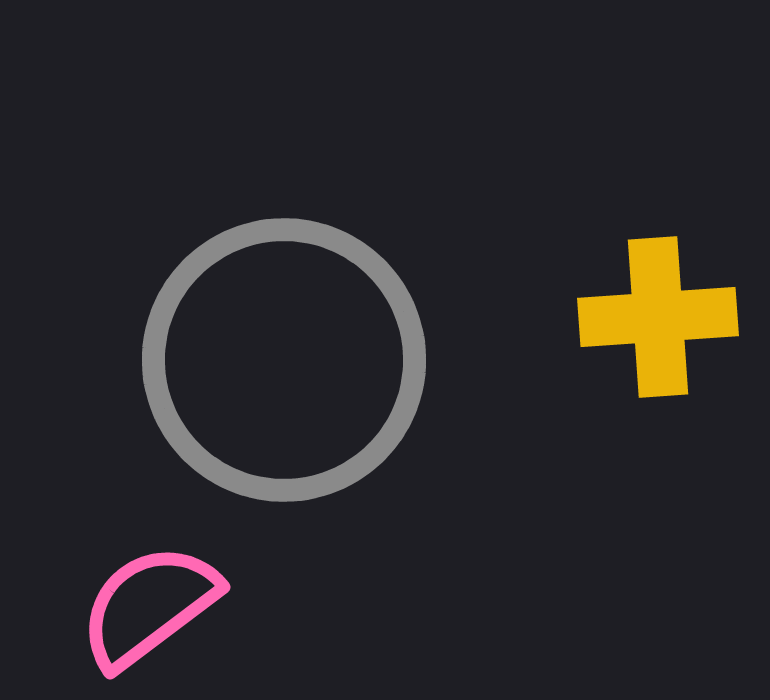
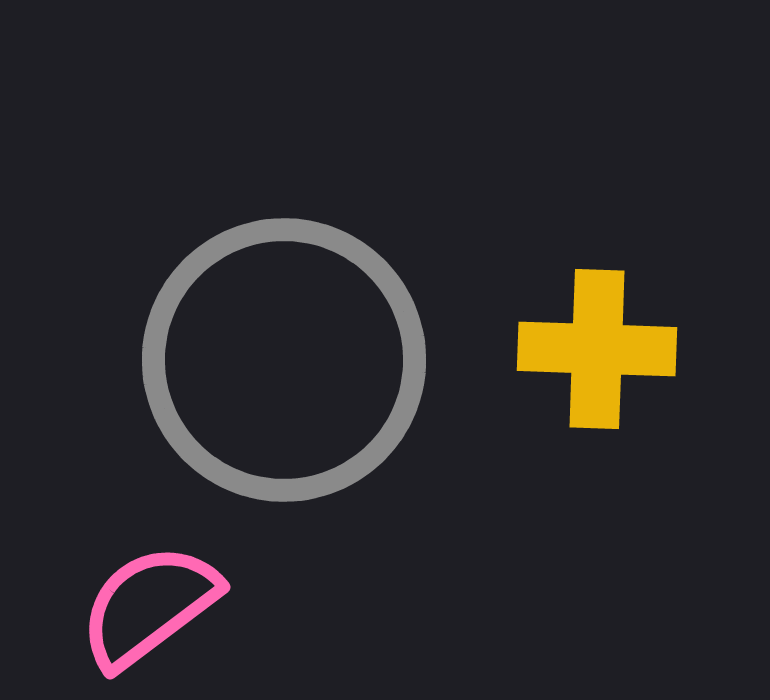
yellow cross: moved 61 px left, 32 px down; rotated 6 degrees clockwise
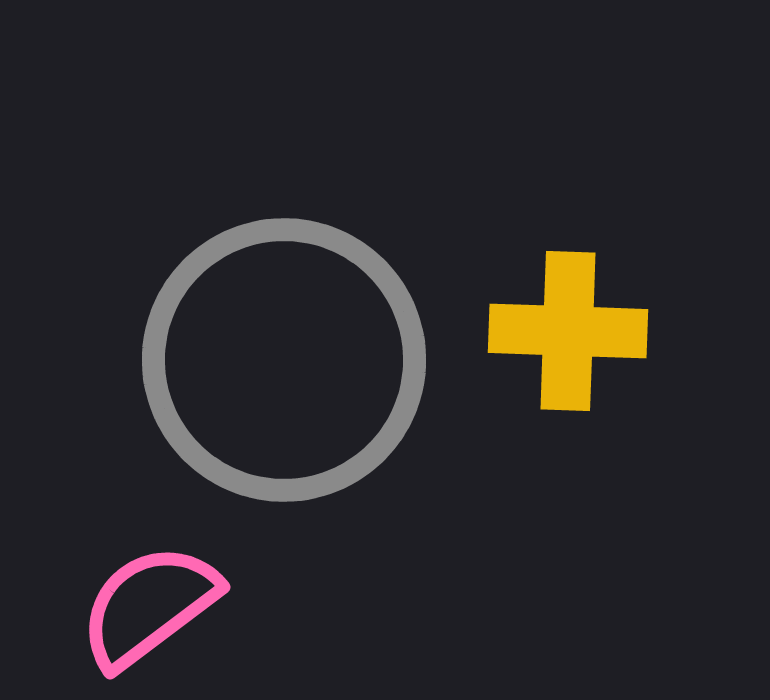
yellow cross: moved 29 px left, 18 px up
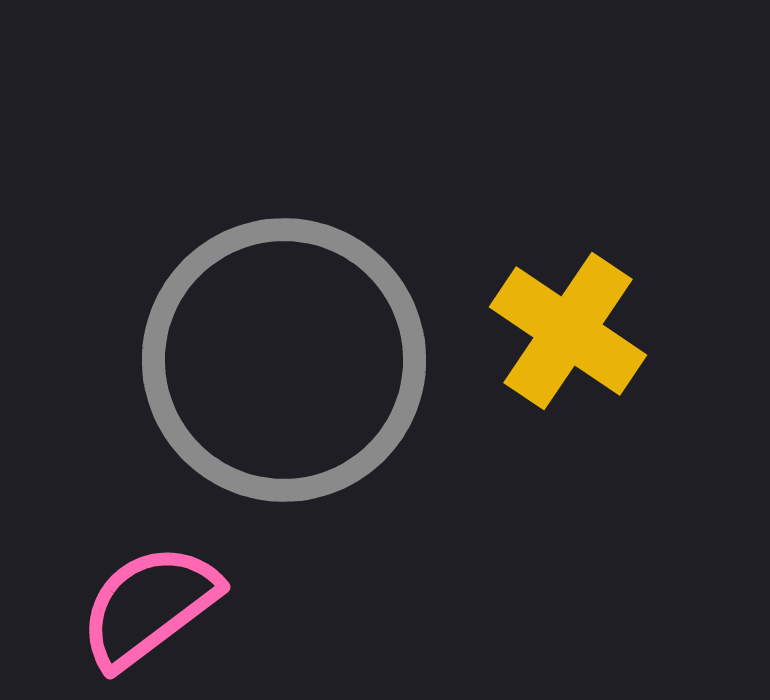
yellow cross: rotated 32 degrees clockwise
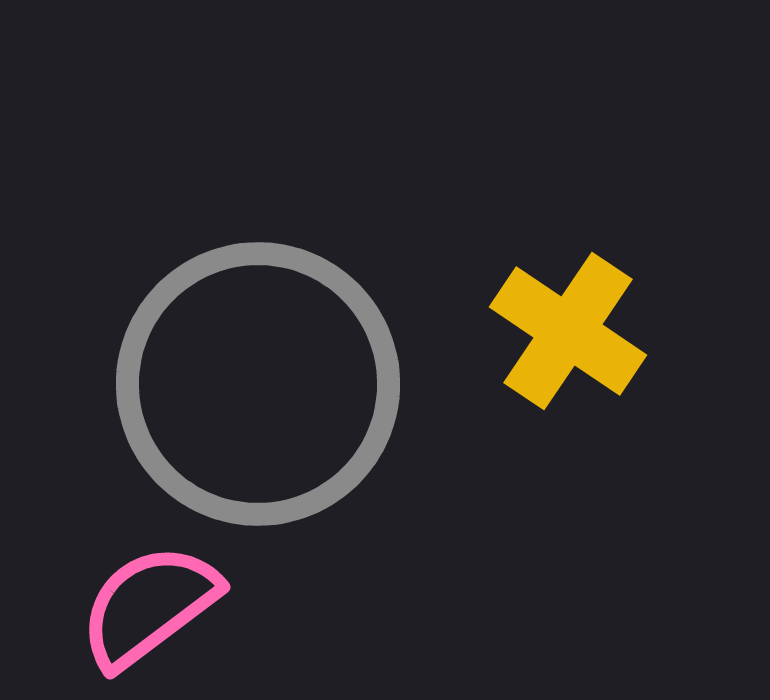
gray circle: moved 26 px left, 24 px down
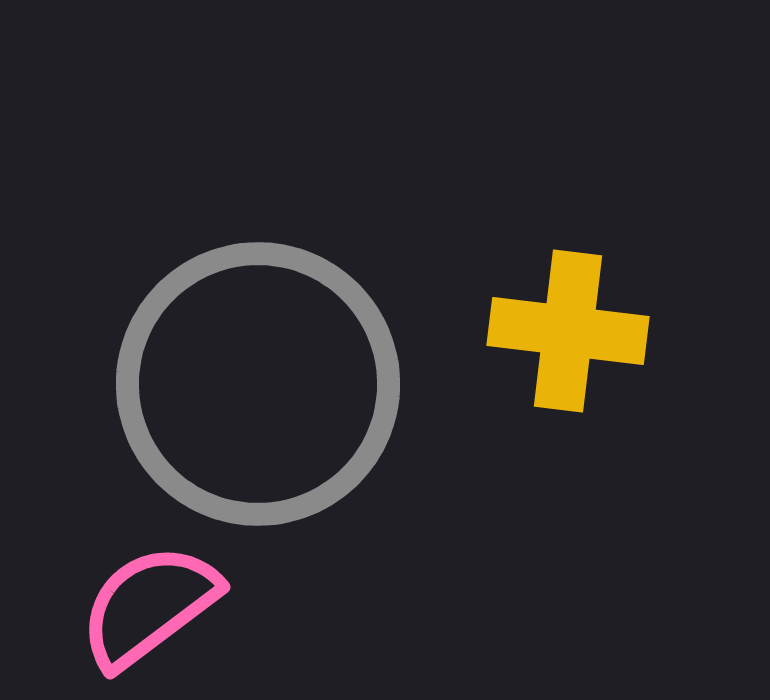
yellow cross: rotated 27 degrees counterclockwise
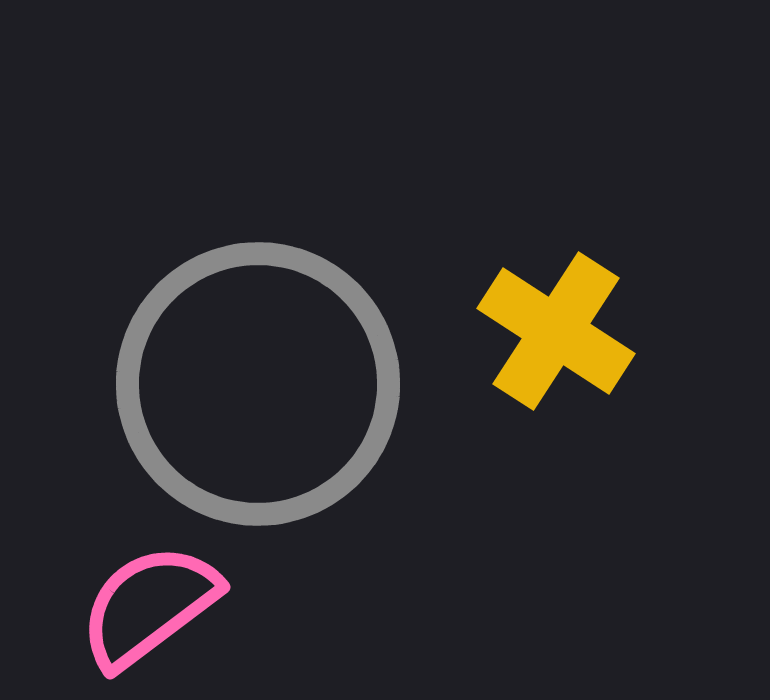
yellow cross: moved 12 px left; rotated 26 degrees clockwise
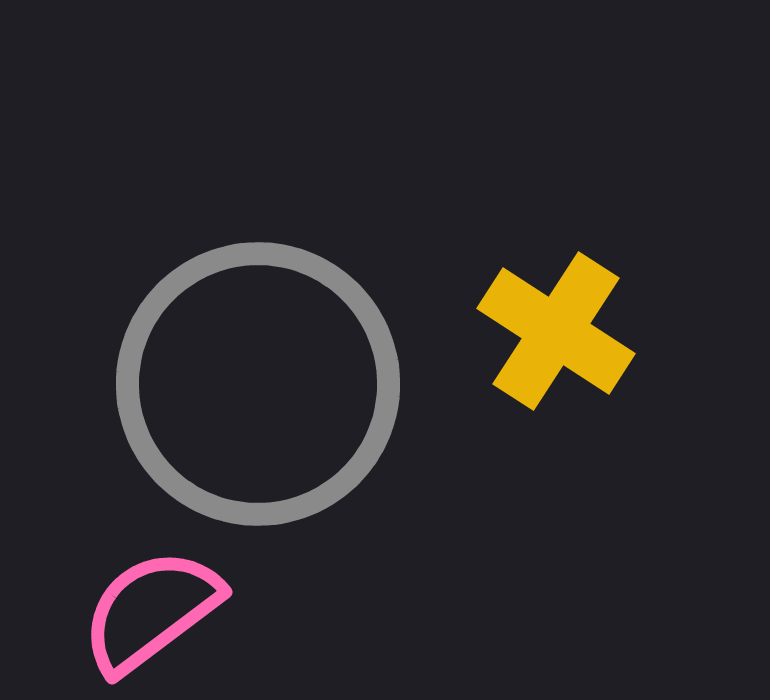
pink semicircle: moved 2 px right, 5 px down
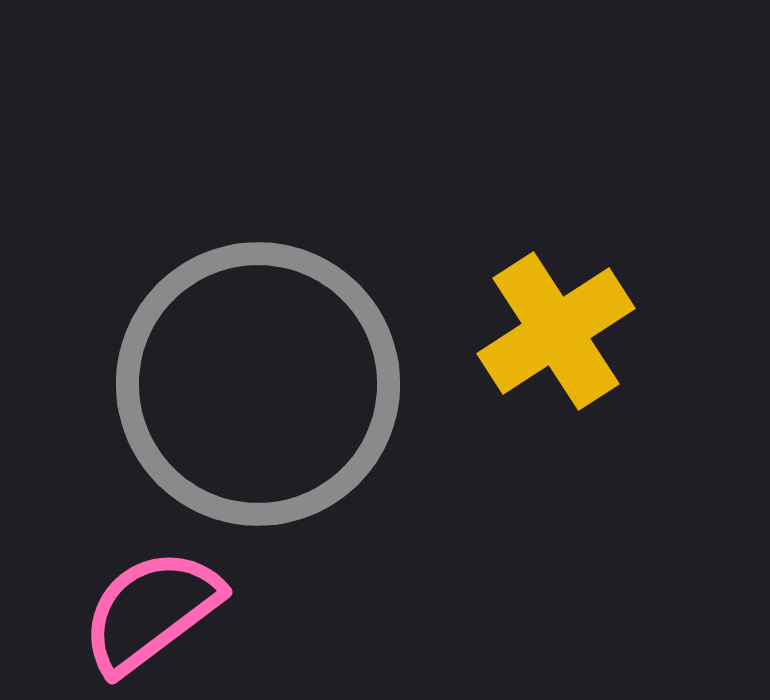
yellow cross: rotated 24 degrees clockwise
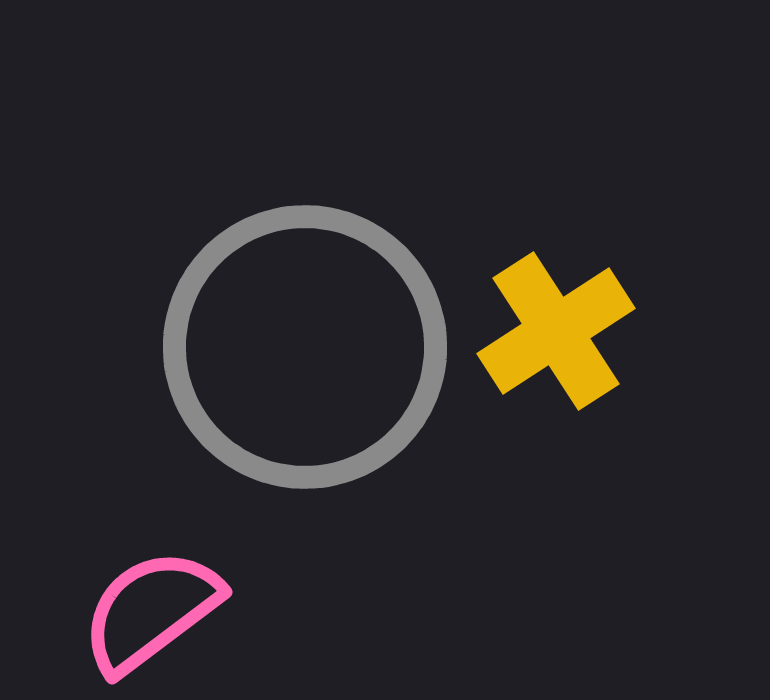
gray circle: moved 47 px right, 37 px up
